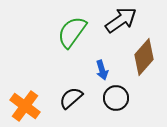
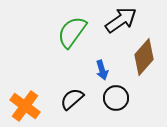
black semicircle: moved 1 px right, 1 px down
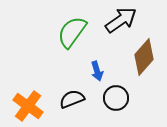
blue arrow: moved 5 px left, 1 px down
black semicircle: rotated 20 degrees clockwise
orange cross: moved 3 px right
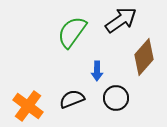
blue arrow: rotated 18 degrees clockwise
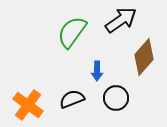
orange cross: moved 1 px up
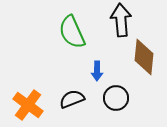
black arrow: rotated 60 degrees counterclockwise
green semicircle: rotated 60 degrees counterclockwise
brown diamond: rotated 36 degrees counterclockwise
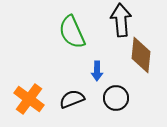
brown diamond: moved 3 px left, 2 px up
orange cross: moved 1 px right, 6 px up
